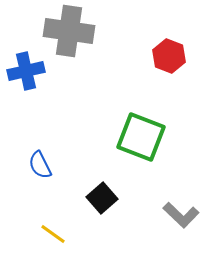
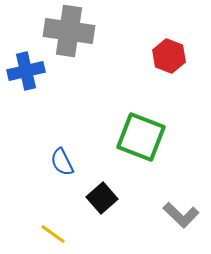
blue semicircle: moved 22 px right, 3 px up
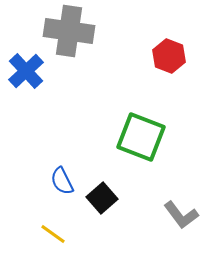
blue cross: rotated 30 degrees counterclockwise
blue semicircle: moved 19 px down
gray L-shape: rotated 9 degrees clockwise
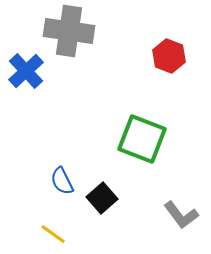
green square: moved 1 px right, 2 px down
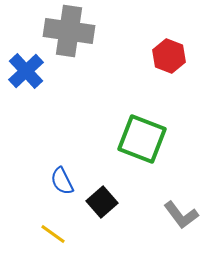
black square: moved 4 px down
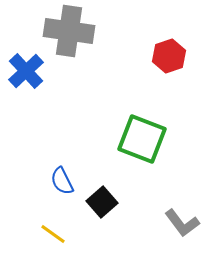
red hexagon: rotated 20 degrees clockwise
gray L-shape: moved 1 px right, 8 px down
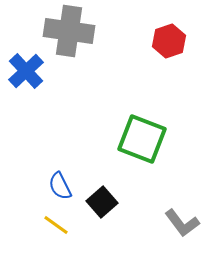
red hexagon: moved 15 px up
blue semicircle: moved 2 px left, 5 px down
yellow line: moved 3 px right, 9 px up
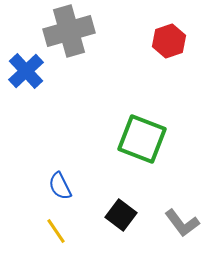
gray cross: rotated 24 degrees counterclockwise
black square: moved 19 px right, 13 px down; rotated 12 degrees counterclockwise
yellow line: moved 6 px down; rotated 20 degrees clockwise
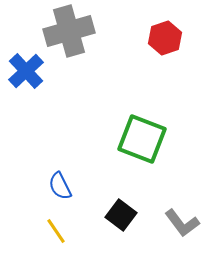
red hexagon: moved 4 px left, 3 px up
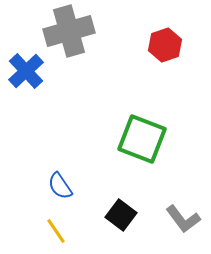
red hexagon: moved 7 px down
blue semicircle: rotated 8 degrees counterclockwise
gray L-shape: moved 1 px right, 4 px up
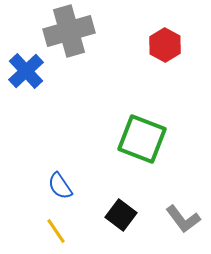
red hexagon: rotated 12 degrees counterclockwise
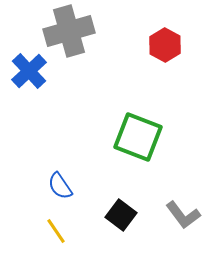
blue cross: moved 3 px right
green square: moved 4 px left, 2 px up
gray L-shape: moved 4 px up
